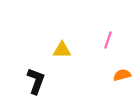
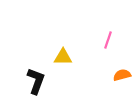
yellow triangle: moved 1 px right, 7 px down
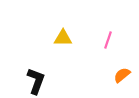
yellow triangle: moved 19 px up
orange semicircle: rotated 24 degrees counterclockwise
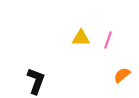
yellow triangle: moved 18 px right
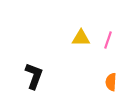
orange semicircle: moved 11 px left, 7 px down; rotated 48 degrees counterclockwise
black L-shape: moved 2 px left, 5 px up
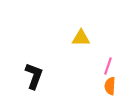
pink line: moved 26 px down
orange semicircle: moved 1 px left, 4 px down
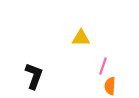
pink line: moved 5 px left
